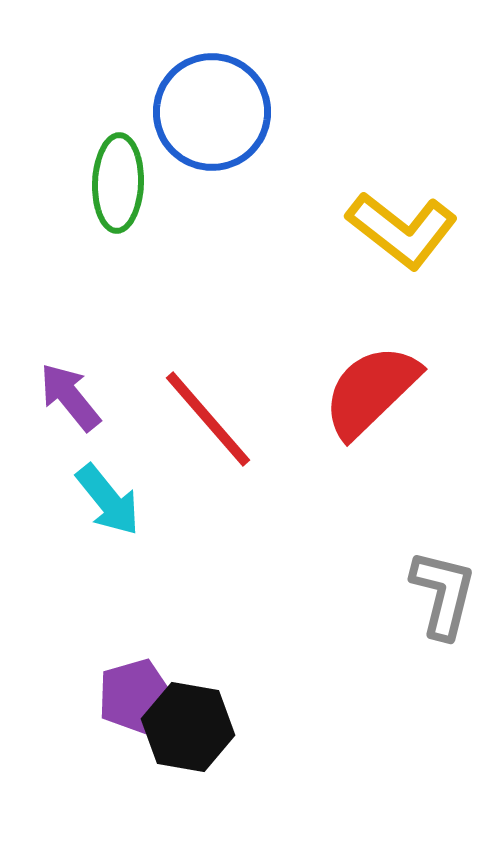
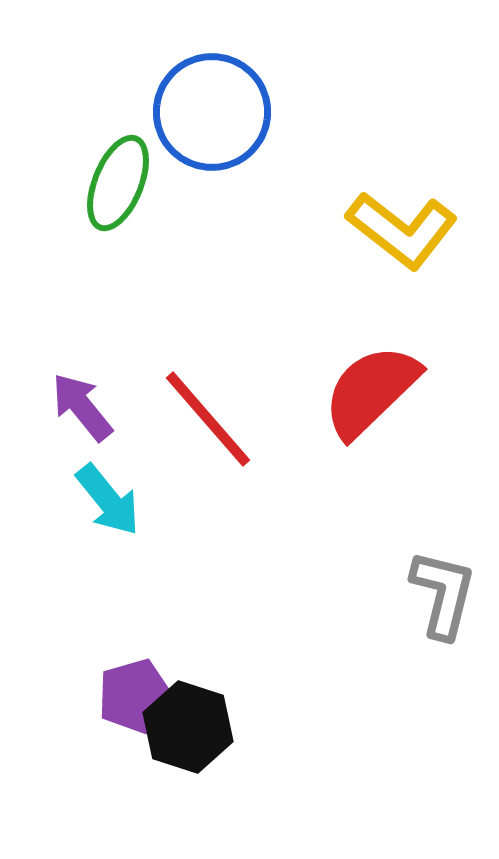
green ellipse: rotated 20 degrees clockwise
purple arrow: moved 12 px right, 10 px down
black hexagon: rotated 8 degrees clockwise
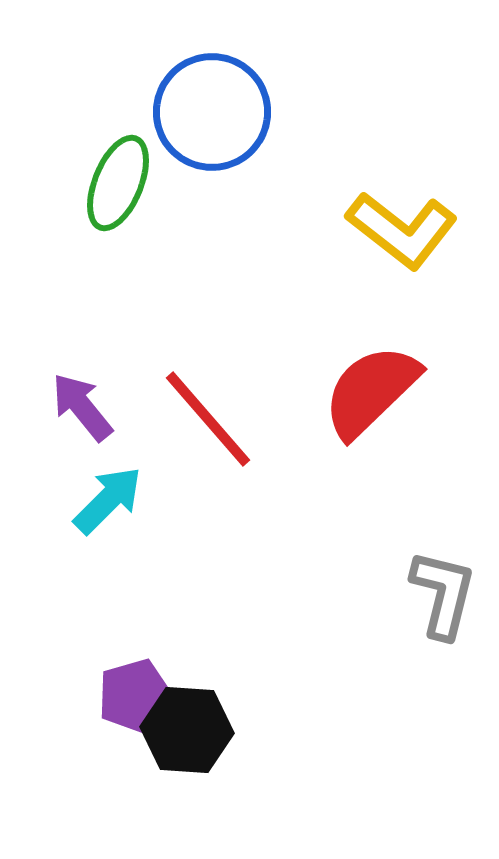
cyan arrow: rotated 96 degrees counterclockwise
black hexagon: moved 1 px left, 3 px down; rotated 14 degrees counterclockwise
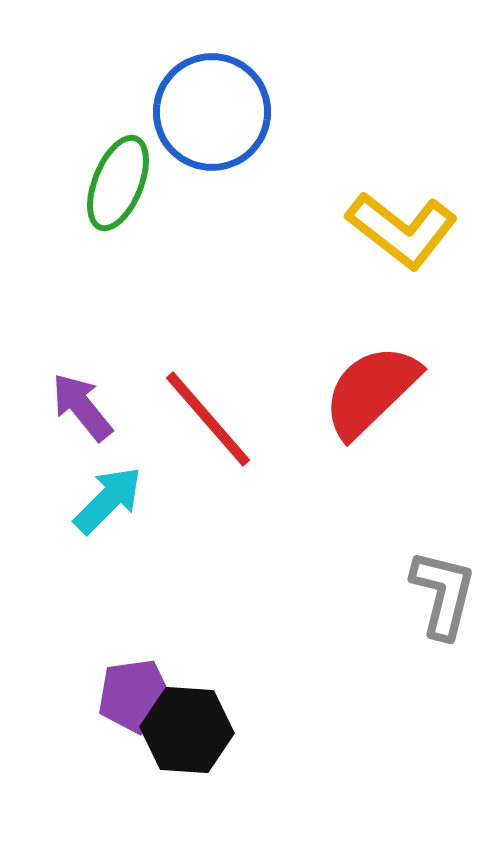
purple pentagon: rotated 8 degrees clockwise
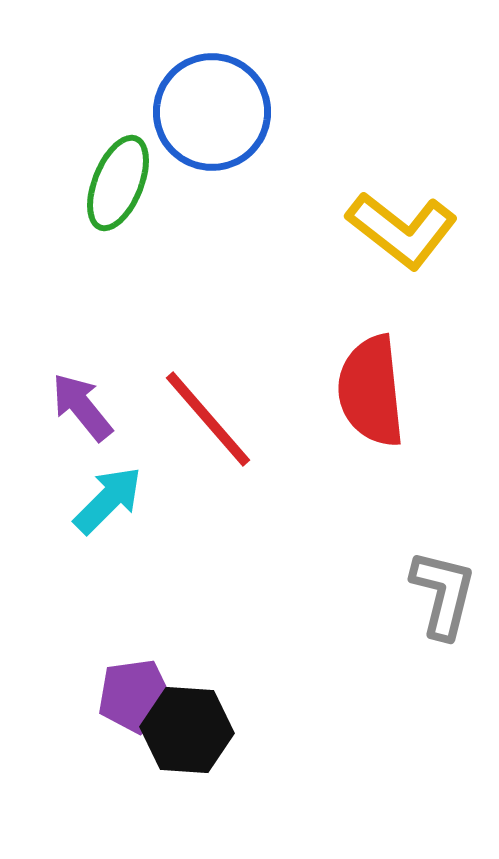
red semicircle: rotated 52 degrees counterclockwise
